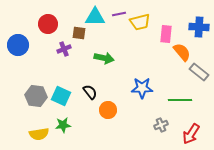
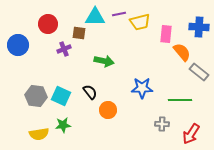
green arrow: moved 3 px down
gray cross: moved 1 px right, 1 px up; rotated 24 degrees clockwise
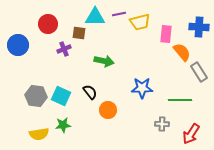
gray rectangle: rotated 18 degrees clockwise
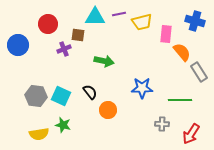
yellow trapezoid: moved 2 px right
blue cross: moved 4 px left, 6 px up; rotated 12 degrees clockwise
brown square: moved 1 px left, 2 px down
green star: rotated 21 degrees clockwise
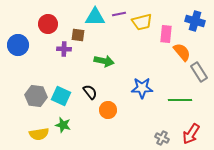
purple cross: rotated 24 degrees clockwise
gray cross: moved 14 px down; rotated 24 degrees clockwise
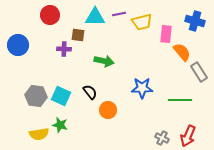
red circle: moved 2 px right, 9 px up
green star: moved 3 px left
red arrow: moved 3 px left, 2 px down; rotated 10 degrees counterclockwise
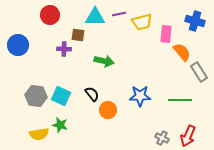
blue star: moved 2 px left, 8 px down
black semicircle: moved 2 px right, 2 px down
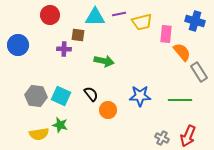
black semicircle: moved 1 px left
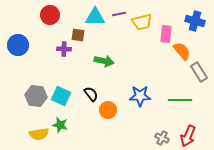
orange semicircle: moved 1 px up
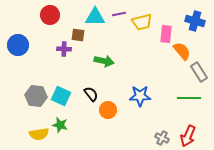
green line: moved 9 px right, 2 px up
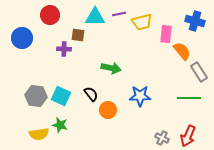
blue circle: moved 4 px right, 7 px up
green arrow: moved 7 px right, 7 px down
